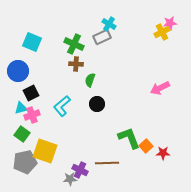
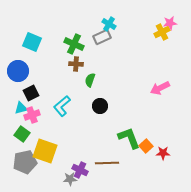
black circle: moved 3 px right, 2 px down
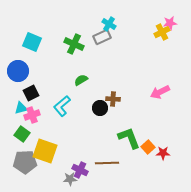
brown cross: moved 37 px right, 35 px down
green semicircle: moved 9 px left; rotated 40 degrees clockwise
pink arrow: moved 4 px down
black circle: moved 2 px down
orange square: moved 2 px right, 1 px down
gray pentagon: rotated 10 degrees clockwise
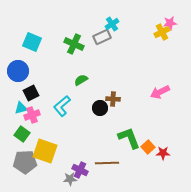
cyan cross: moved 3 px right; rotated 24 degrees clockwise
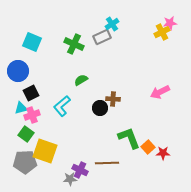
green square: moved 4 px right
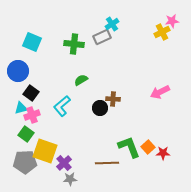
pink star: moved 2 px right, 2 px up
green cross: rotated 18 degrees counterclockwise
black square: rotated 28 degrees counterclockwise
green L-shape: moved 9 px down
purple cross: moved 16 px left, 7 px up; rotated 21 degrees clockwise
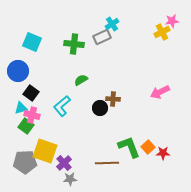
pink cross: rotated 35 degrees clockwise
green square: moved 8 px up
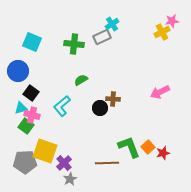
red star: rotated 16 degrees counterclockwise
gray star: rotated 24 degrees counterclockwise
